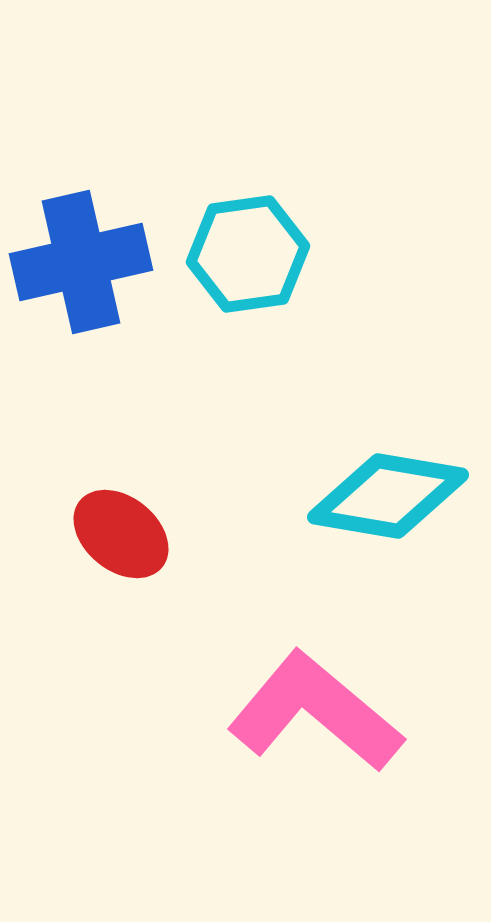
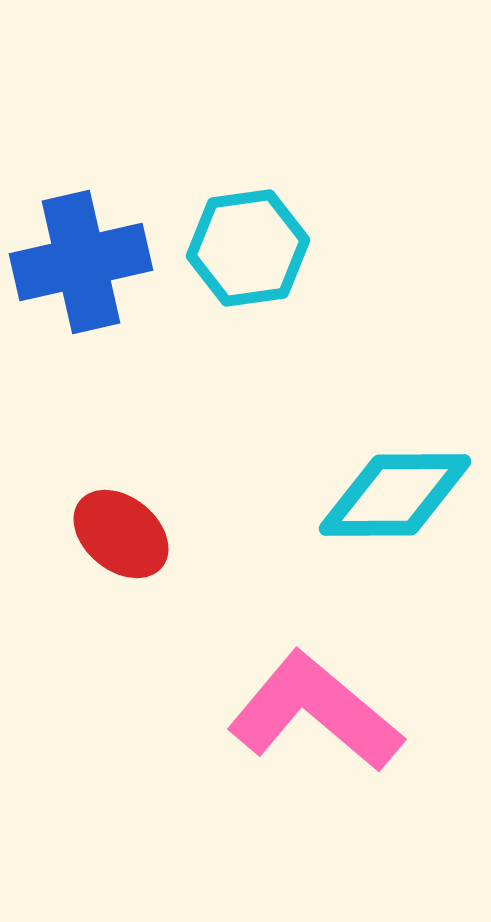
cyan hexagon: moved 6 px up
cyan diamond: moved 7 px right, 1 px up; rotated 10 degrees counterclockwise
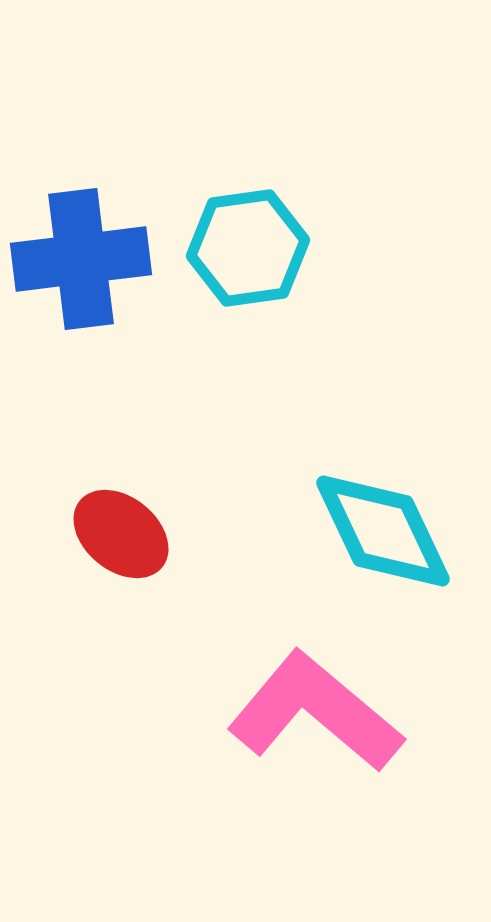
blue cross: moved 3 px up; rotated 6 degrees clockwise
cyan diamond: moved 12 px left, 36 px down; rotated 65 degrees clockwise
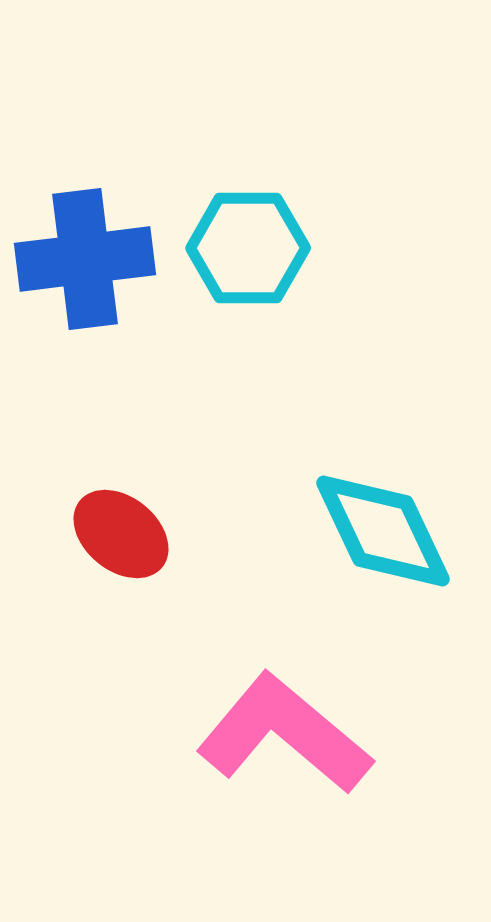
cyan hexagon: rotated 8 degrees clockwise
blue cross: moved 4 px right
pink L-shape: moved 31 px left, 22 px down
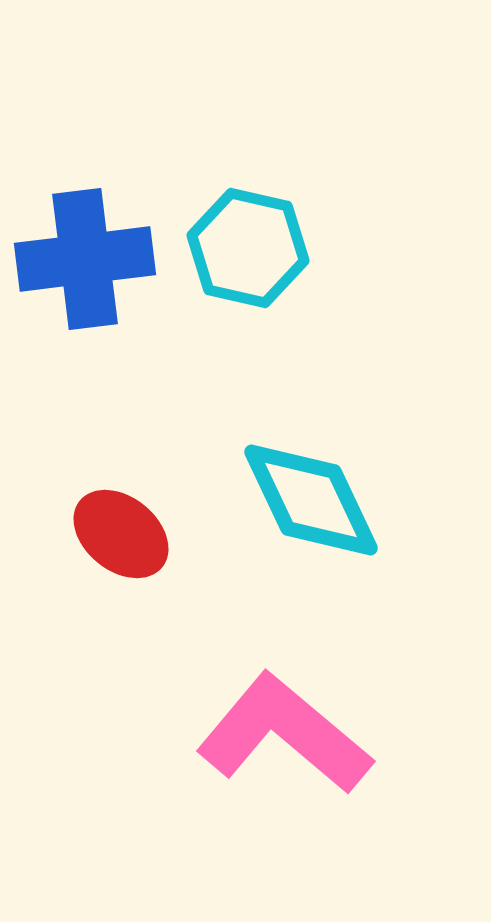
cyan hexagon: rotated 13 degrees clockwise
cyan diamond: moved 72 px left, 31 px up
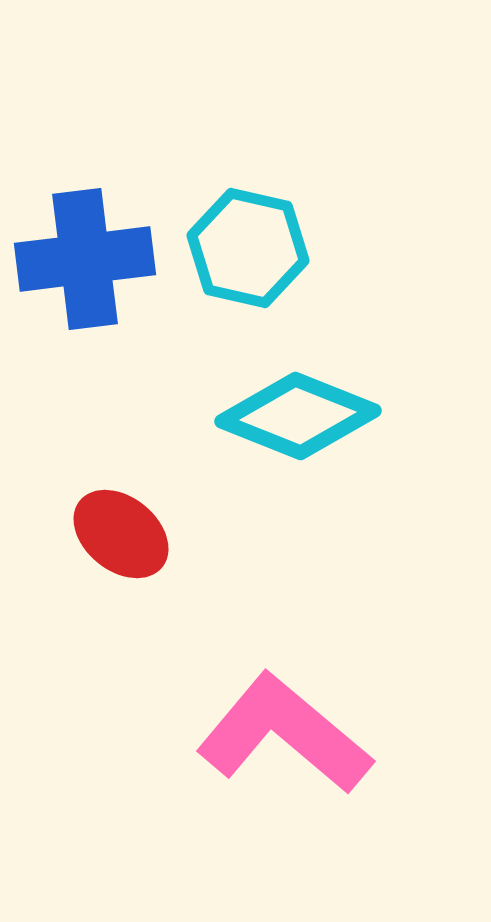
cyan diamond: moved 13 px left, 84 px up; rotated 43 degrees counterclockwise
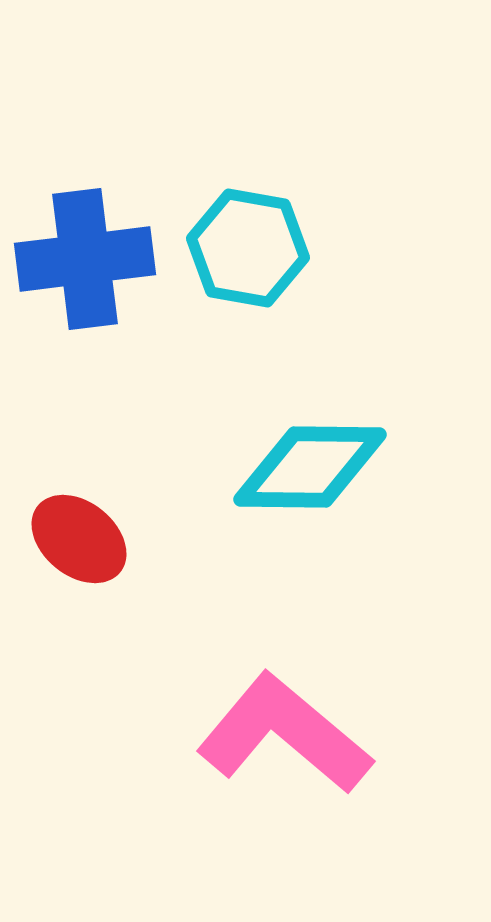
cyan hexagon: rotated 3 degrees counterclockwise
cyan diamond: moved 12 px right, 51 px down; rotated 21 degrees counterclockwise
red ellipse: moved 42 px left, 5 px down
